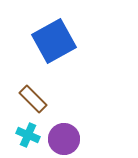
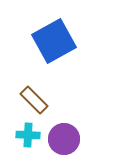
brown rectangle: moved 1 px right, 1 px down
cyan cross: rotated 20 degrees counterclockwise
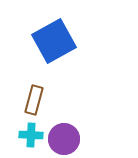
brown rectangle: rotated 60 degrees clockwise
cyan cross: moved 3 px right
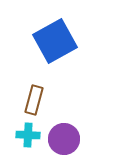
blue square: moved 1 px right
cyan cross: moved 3 px left
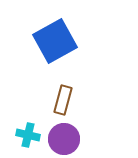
brown rectangle: moved 29 px right
cyan cross: rotated 10 degrees clockwise
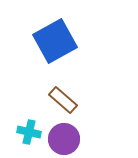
brown rectangle: rotated 64 degrees counterclockwise
cyan cross: moved 1 px right, 3 px up
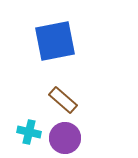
blue square: rotated 18 degrees clockwise
purple circle: moved 1 px right, 1 px up
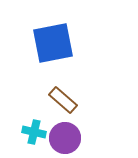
blue square: moved 2 px left, 2 px down
cyan cross: moved 5 px right
